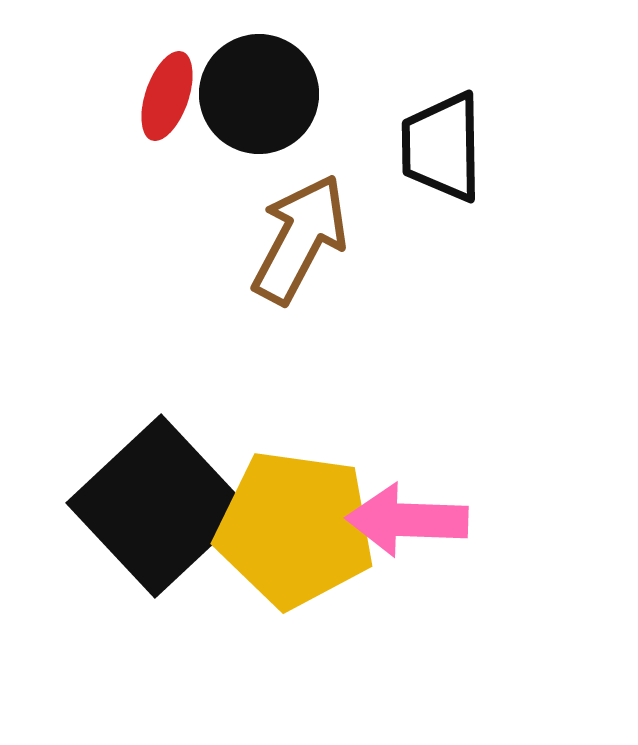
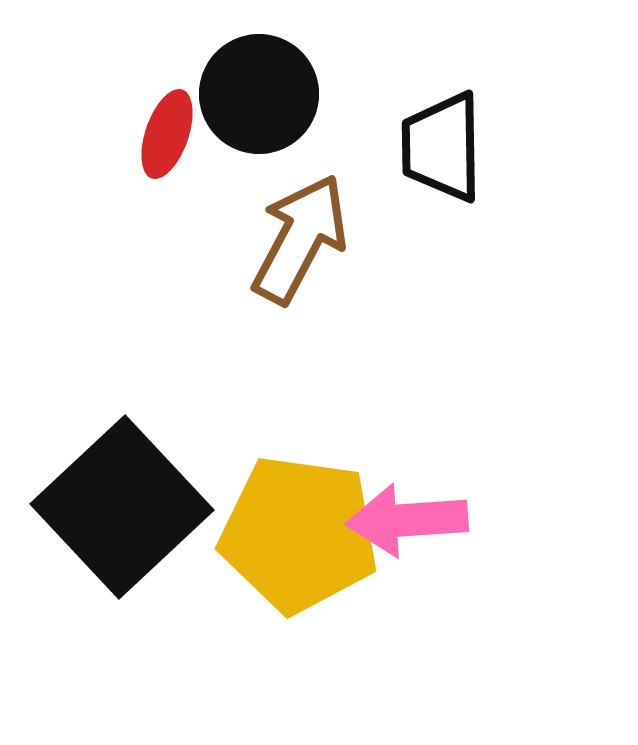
red ellipse: moved 38 px down
black square: moved 36 px left, 1 px down
pink arrow: rotated 6 degrees counterclockwise
yellow pentagon: moved 4 px right, 5 px down
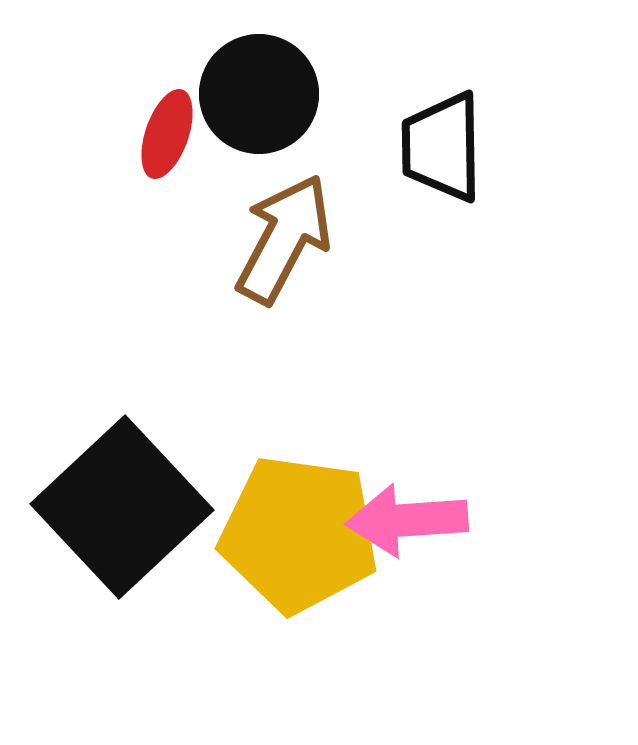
brown arrow: moved 16 px left
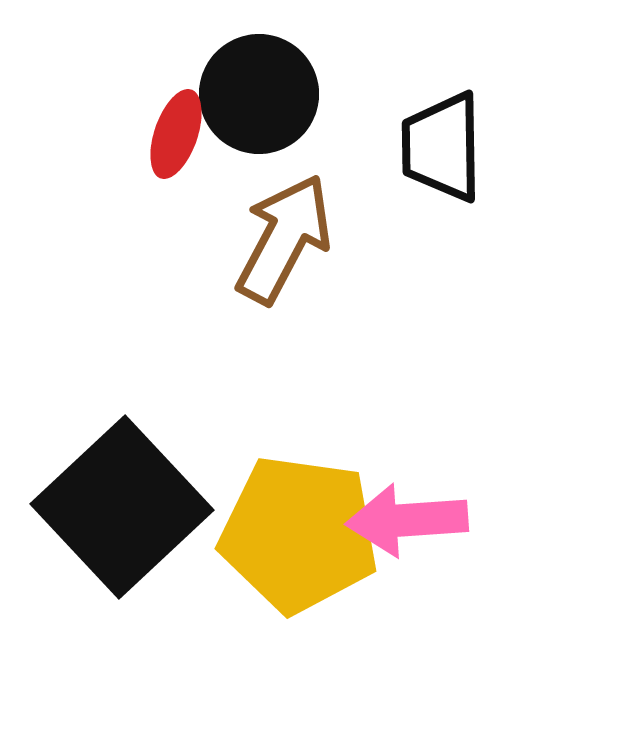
red ellipse: moved 9 px right
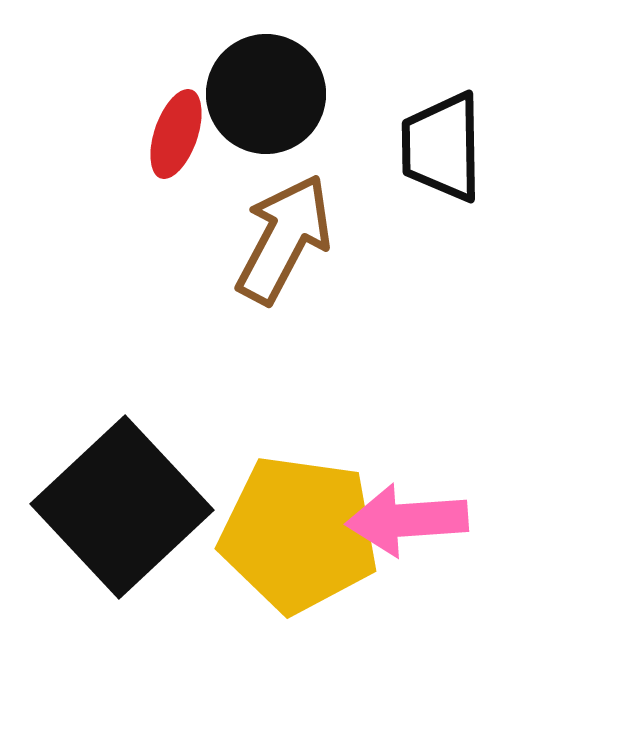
black circle: moved 7 px right
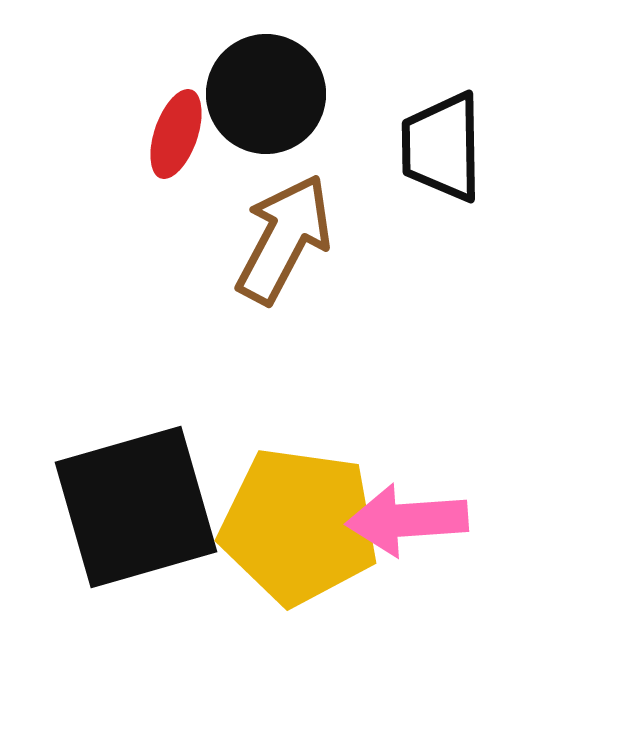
black square: moved 14 px right; rotated 27 degrees clockwise
yellow pentagon: moved 8 px up
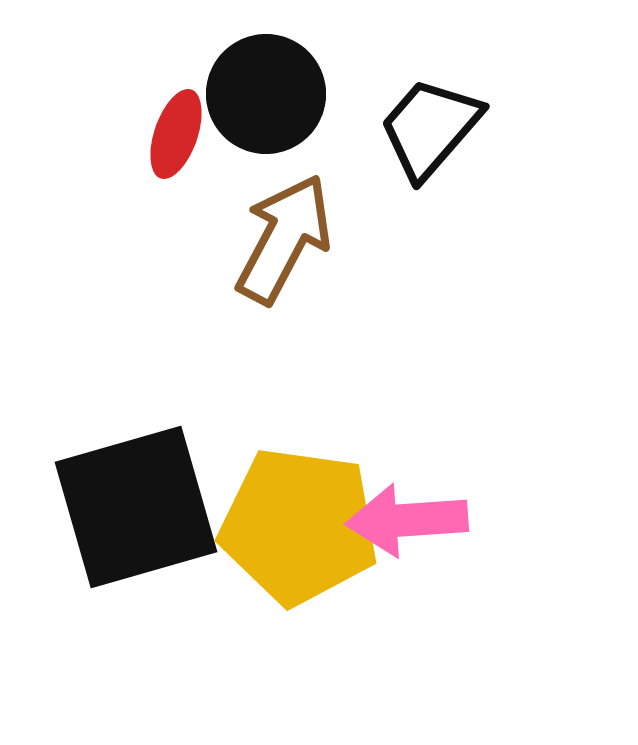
black trapezoid: moved 12 px left, 19 px up; rotated 42 degrees clockwise
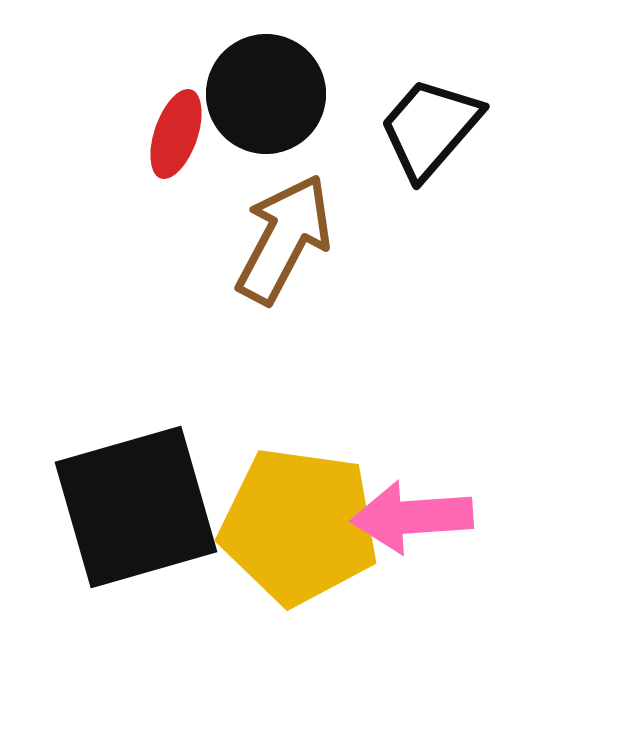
pink arrow: moved 5 px right, 3 px up
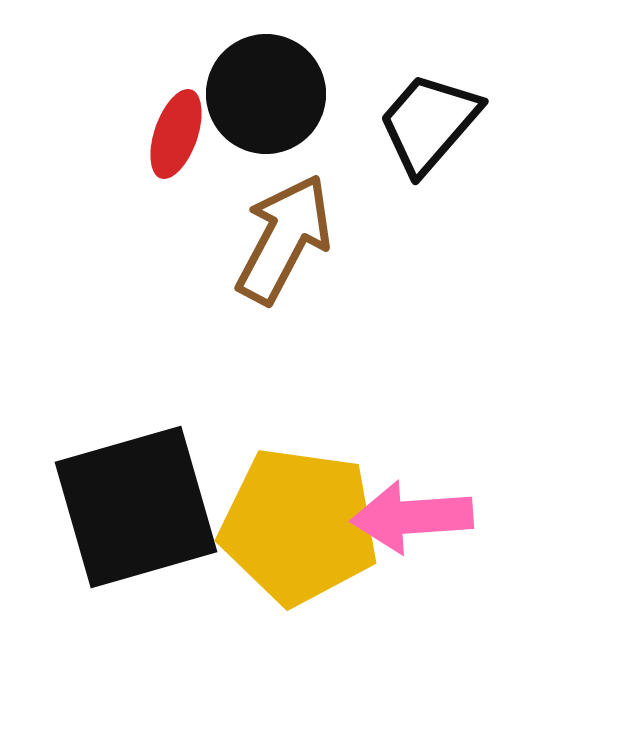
black trapezoid: moved 1 px left, 5 px up
